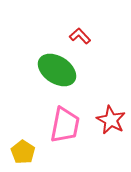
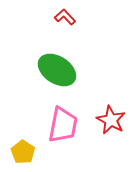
red L-shape: moved 15 px left, 19 px up
pink trapezoid: moved 2 px left
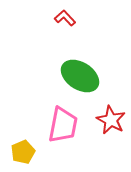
red L-shape: moved 1 px down
green ellipse: moved 23 px right, 6 px down
yellow pentagon: rotated 15 degrees clockwise
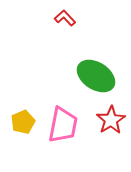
green ellipse: moved 16 px right
red star: rotated 12 degrees clockwise
yellow pentagon: moved 30 px up
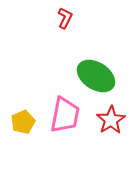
red L-shape: rotated 70 degrees clockwise
pink trapezoid: moved 2 px right, 10 px up
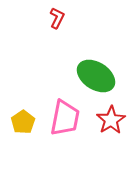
red L-shape: moved 8 px left
pink trapezoid: moved 3 px down
yellow pentagon: rotated 10 degrees counterclockwise
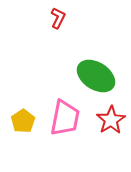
red L-shape: moved 1 px right
yellow pentagon: moved 1 px up
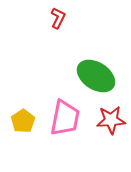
red star: rotated 28 degrees clockwise
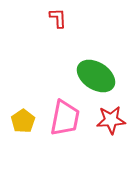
red L-shape: rotated 30 degrees counterclockwise
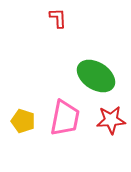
yellow pentagon: rotated 20 degrees counterclockwise
